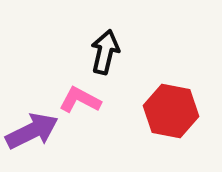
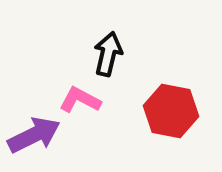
black arrow: moved 3 px right, 2 px down
purple arrow: moved 2 px right, 4 px down
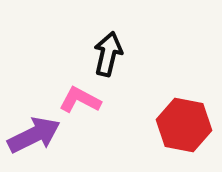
red hexagon: moved 13 px right, 14 px down
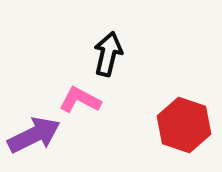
red hexagon: rotated 8 degrees clockwise
